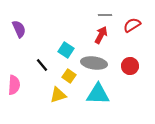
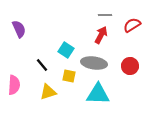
yellow square: rotated 24 degrees counterclockwise
yellow triangle: moved 10 px left, 3 px up
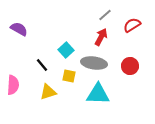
gray line: rotated 40 degrees counterclockwise
purple semicircle: rotated 36 degrees counterclockwise
red arrow: moved 2 px down
cyan square: rotated 14 degrees clockwise
pink semicircle: moved 1 px left
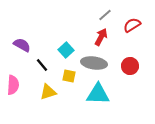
purple semicircle: moved 3 px right, 16 px down
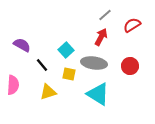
yellow square: moved 2 px up
cyan triangle: rotated 30 degrees clockwise
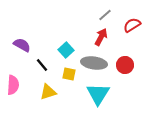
red circle: moved 5 px left, 1 px up
cyan triangle: rotated 30 degrees clockwise
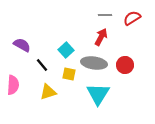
gray line: rotated 40 degrees clockwise
red semicircle: moved 7 px up
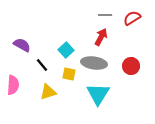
red circle: moved 6 px right, 1 px down
